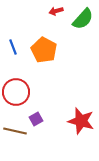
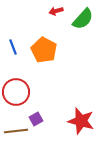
brown line: moved 1 px right; rotated 20 degrees counterclockwise
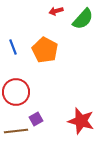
orange pentagon: moved 1 px right
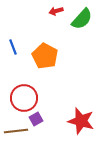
green semicircle: moved 1 px left
orange pentagon: moved 6 px down
red circle: moved 8 px right, 6 px down
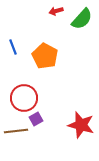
red star: moved 4 px down
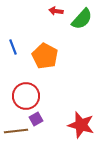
red arrow: rotated 24 degrees clockwise
red circle: moved 2 px right, 2 px up
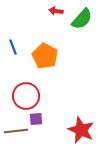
purple square: rotated 24 degrees clockwise
red star: moved 5 px down; rotated 8 degrees clockwise
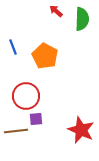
red arrow: rotated 32 degrees clockwise
green semicircle: rotated 40 degrees counterclockwise
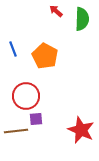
blue line: moved 2 px down
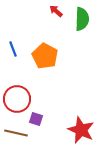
red circle: moved 9 px left, 3 px down
purple square: rotated 24 degrees clockwise
brown line: moved 2 px down; rotated 20 degrees clockwise
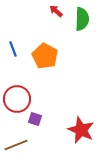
purple square: moved 1 px left
brown line: moved 12 px down; rotated 35 degrees counterclockwise
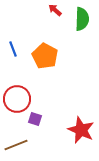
red arrow: moved 1 px left, 1 px up
